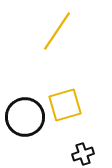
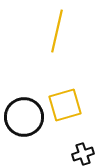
yellow line: rotated 21 degrees counterclockwise
black circle: moved 1 px left
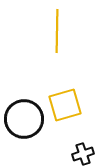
yellow line: rotated 12 degrees counterclockwise
black circle: moved 2 px down
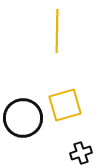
black circle: moved 1 px left, 1 px up
black cross: moved 2 px left, 1 px up
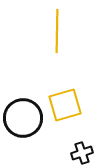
black cross: moved 1 px right
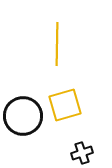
yellow line: moved 13 px down
black circle: moved 2 px up
